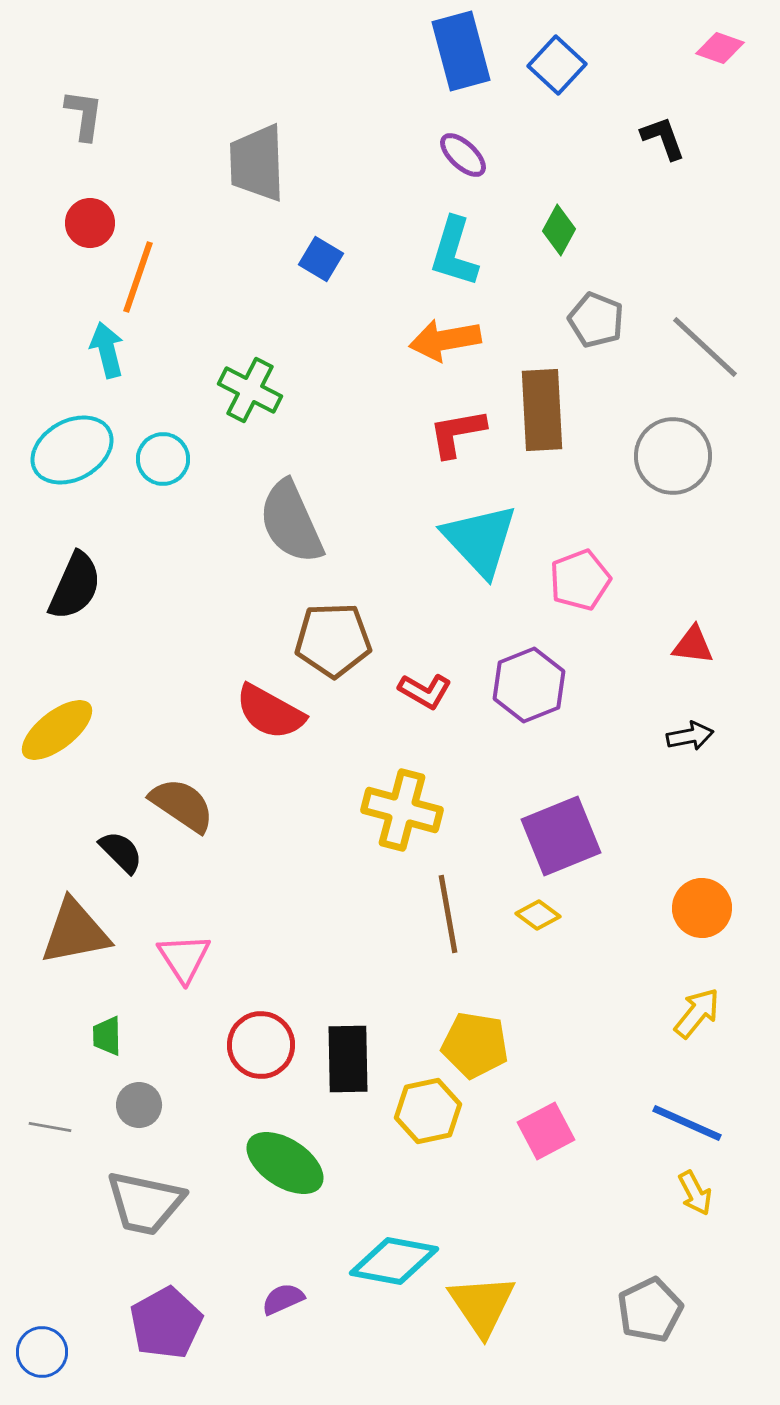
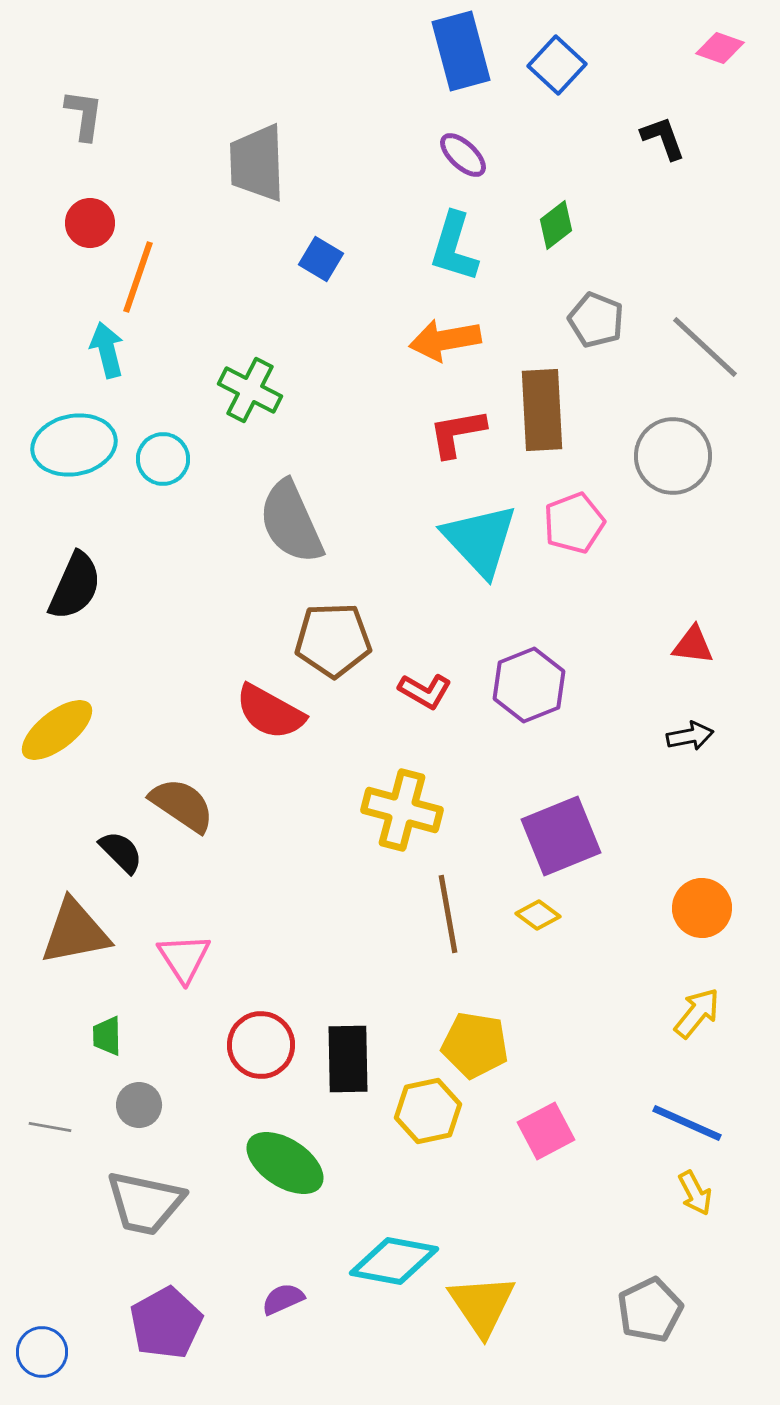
green diamond at (559, 230): moved 3 px left, 5 px up; rotated 24 degrees clockwise
cyan L-shape at (454, 252): moved 5 px up
cyan ellipse at (72, 450): moved 2 px right, 5 px up; rotated 18 degrees clockwise
pink pentagon at (580, 580): moved 6 px left, 57 px up
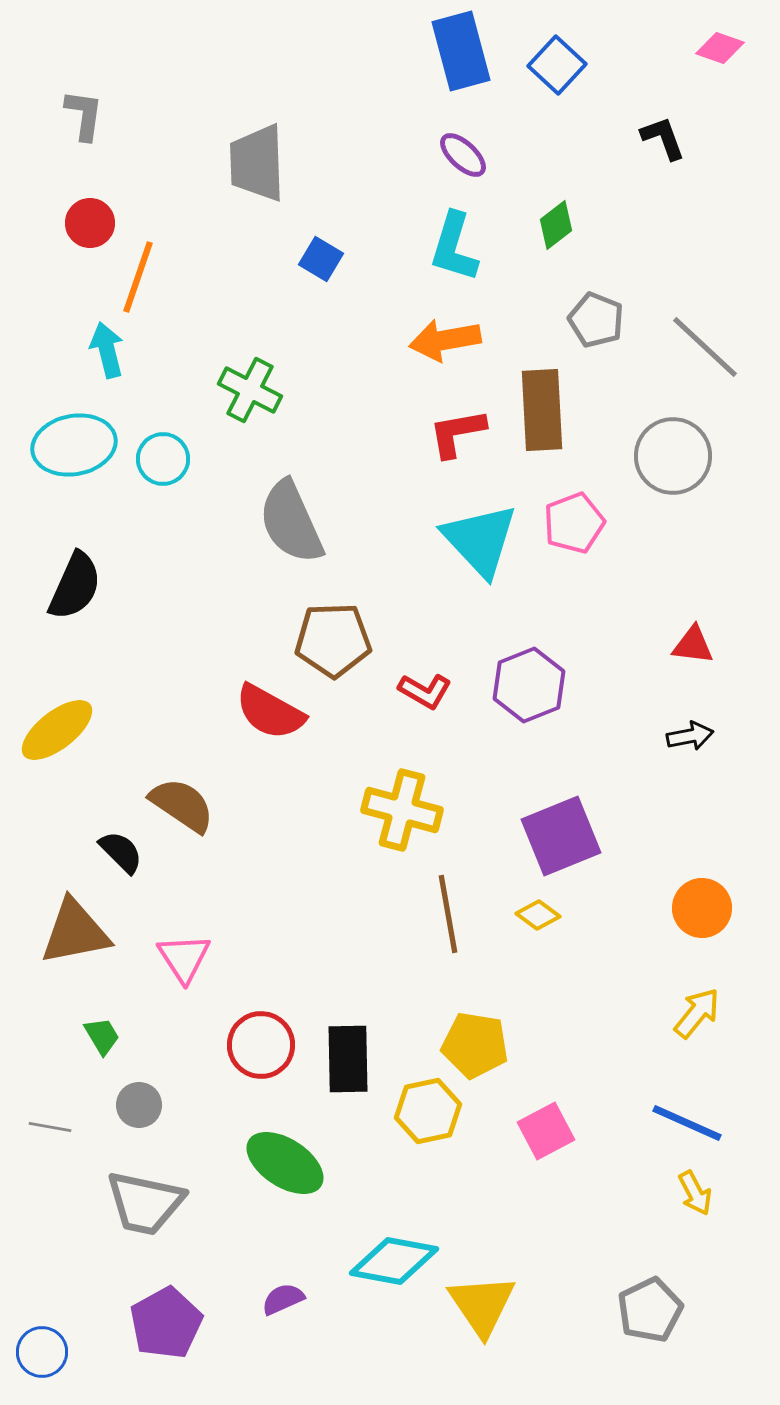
green trapezoid at (107, 1036): moved 5 px left; rotated 150 degrees clockwise
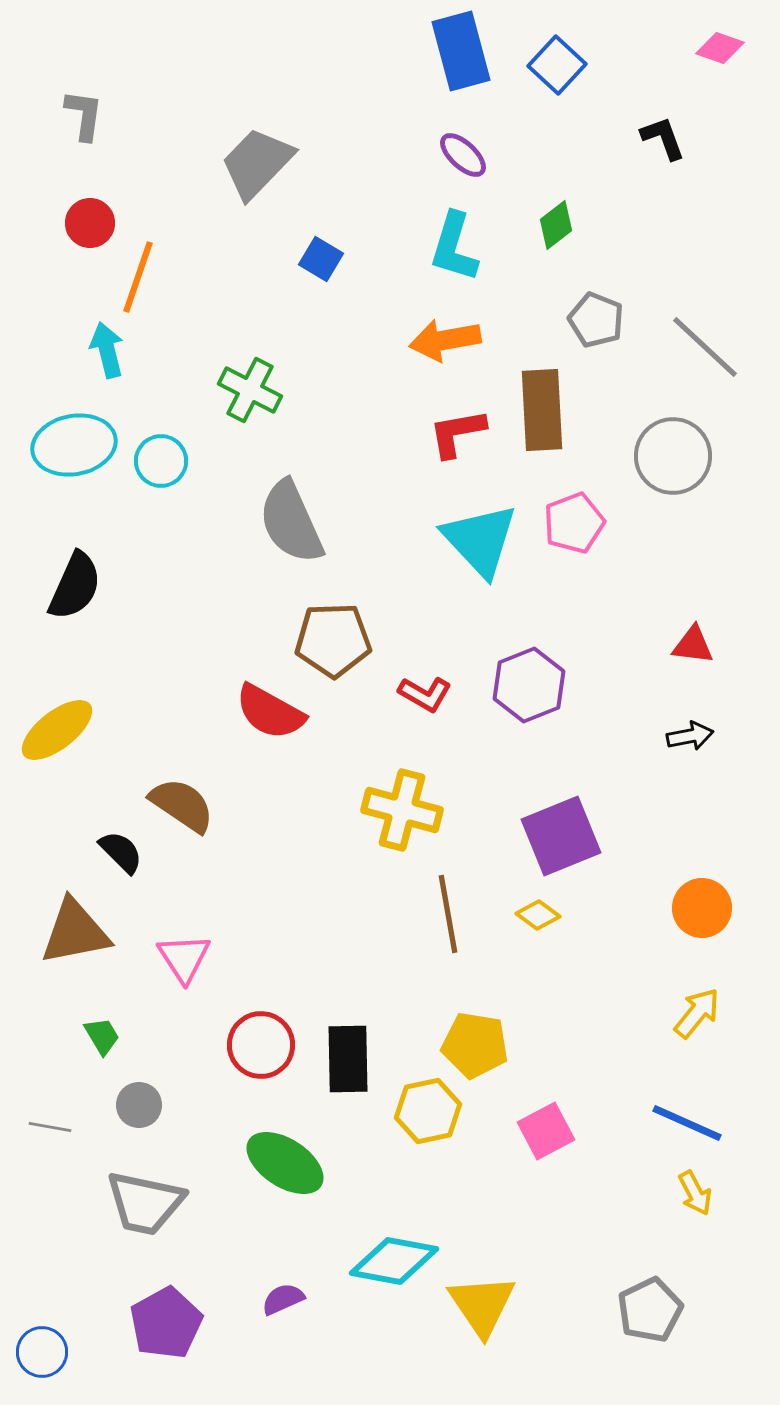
gray trapezoid at (257, 163): rotated 46 degrees clockwise
cyan circle at (163, 459): moved 2 px left, 2 px down
red L-shape at (425, 691): moved 3 px down
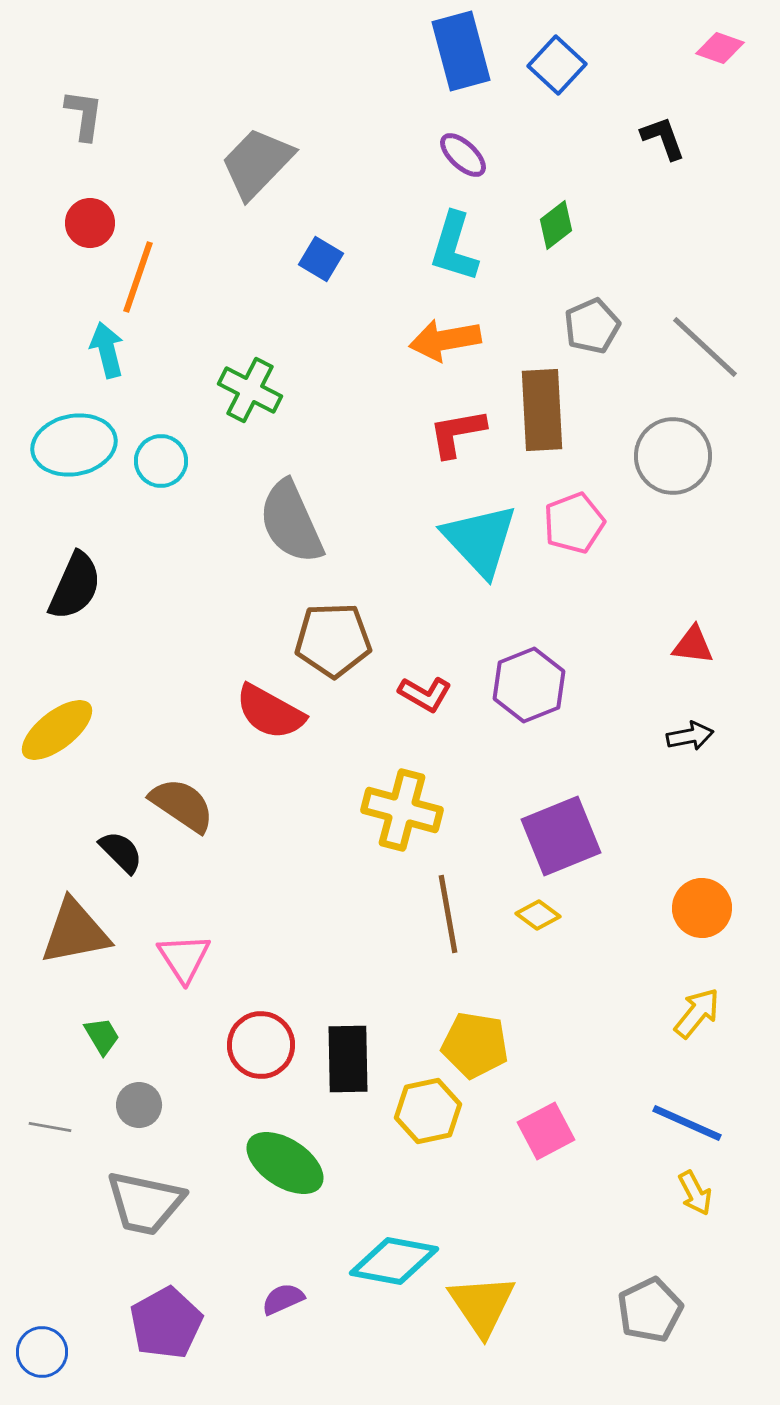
gray pentagon at (596, 320): moved 4 px left, 6 px down; rotated 26 degrees clockwise
